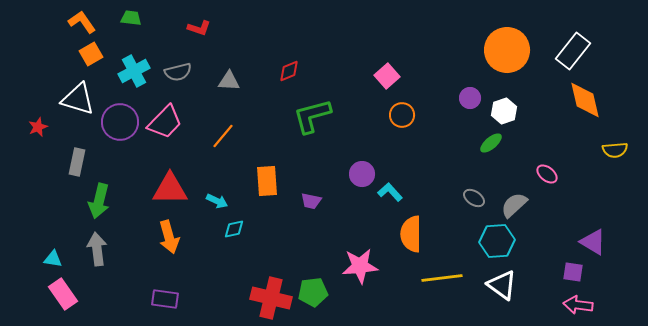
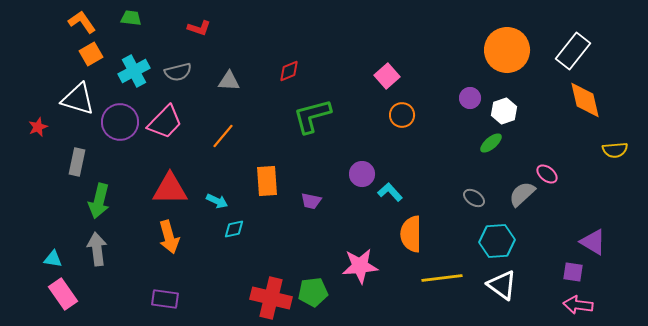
gray semicircle at (514, 205): moved 8 px right, 11 px up
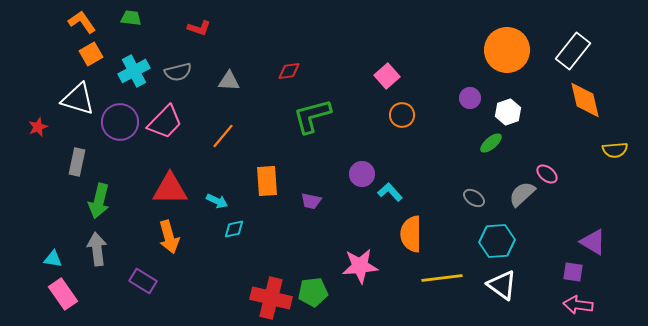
red diamond at (289, 71): rotated 15 degrees clockwise
white hexagon at (504, 111): moved 4 px right, 1 px down
purple rectangle at (165, 299): moved 22 px left, 18 px up; rotated 24 degrees clockwise
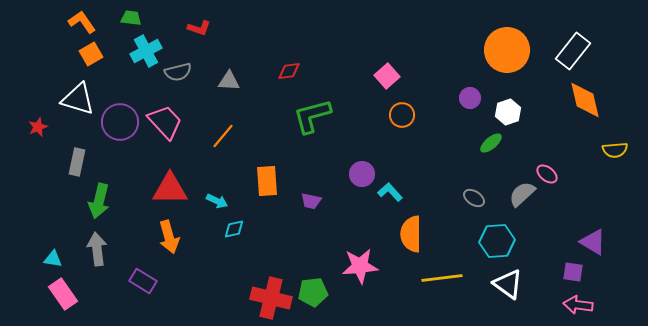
cyan cross at (134, 71): moved 12 px right, 20 px up
pink trapezoid at (165, 122): rotated 87 degrees counterclockwise
white triangle at (502, 285): moved 6 px right, 1 px up
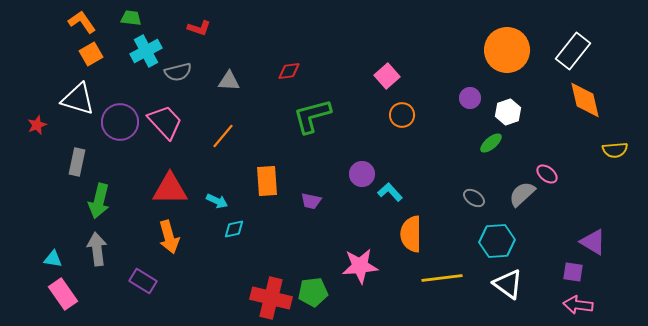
red star at (38, 127): moved 1 px left, 2 px up
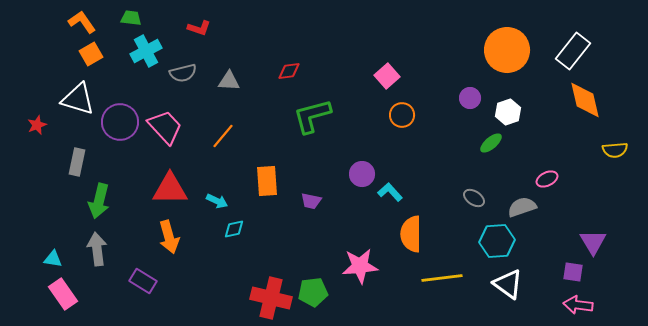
gray semicircle at (178, 72): moved 5 px right, 1 px down
pink trapezoid at (165, 122): moved 5 px down
pink ellipse at (547, 174): moved 5 px down; rotated 65 degrees counterclockwise
gray semicircle at (522, 194): moved 13 px down; rotated 24 degrees clockwise
purple triangle at (593, 242): rotated 28 degrees clockwise
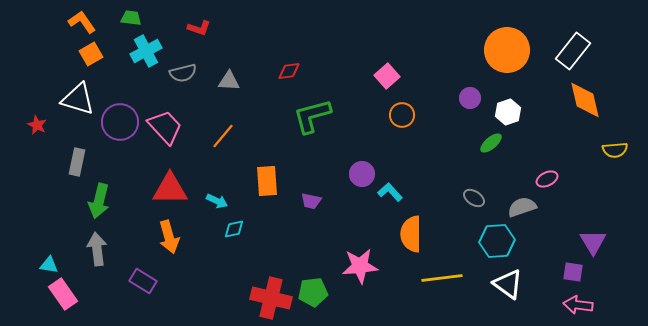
red star at (37, 125): rotated 24 degrees counterclockwise
cyan triangle at (53, 259): moved 4 px left, 6 px down
